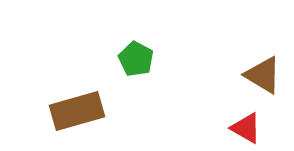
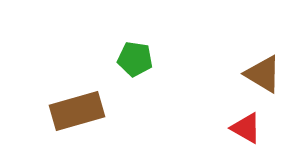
green pentagon: moved 1 px left; rotated 20 degrees counterclockwise
brown triangle: moved 1 px up
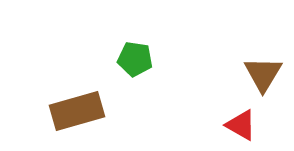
brown triangle: rotated 30 degrees clockwise
red triangle: moved 5 px left, 3 px up
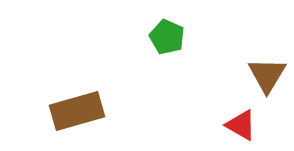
green pentagon: moved 32 px right, 22 px up; rotated 16 degrees clockwise
brown triangle: moved 4 px right, 1 px down
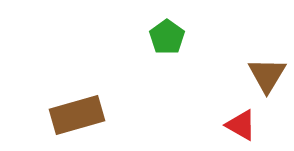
green pentagon: rotated 12 degrees clockwise
brown rectangle: moved 4 px down
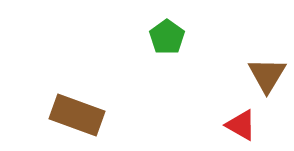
brown rectangle: rotated 36 degrees clockwise
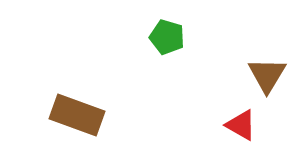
green pentagon: rotated 20 degrees counterclockwise
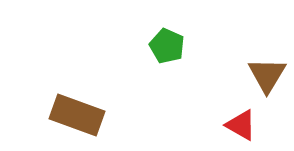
green pentagon: moved 9 px down; rotated 8 degrees clockwise
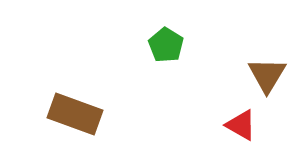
green pentagon: moved 1 px left, 1 px up; rotated 8 degrees clockwise
brown rectangle: moved 2 px left, 1 px up
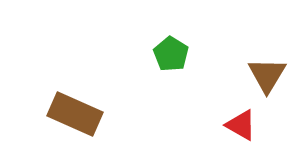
green pentagon: moved 5 px right, 9 px down
brown rectangle: rotated 4 degrees clockwise
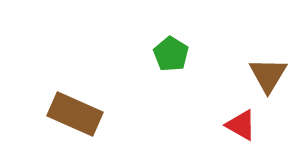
brown triangle: moved 1 px right
